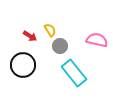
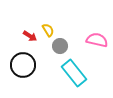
yellow semicircle: moved 2 px left
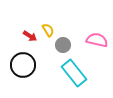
gray circle: moved 3 px right, 1 px up
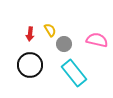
yellow semicircle: moved 2 px right
red arrow: moved 2 px up; rotated 64 degrees clockwise
gray circle: moved 1 px right, 1 px up
black circle: moved 7 px right
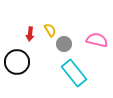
black circle: moved 13 px left, 3 px up
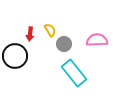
pink semicircle: rotated 15 degrees counterclockwise
black circle: moved 2 px left, 6 px up
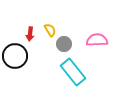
cyan rectangle: moved 1 px left, 1 px up
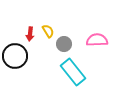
yellow semicircle: moved 2 px left, 1 px down
